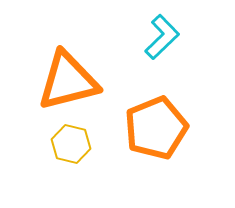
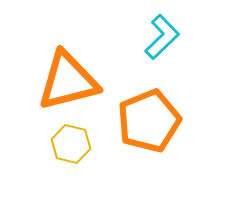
orange pentagon: moved 7 px left, 7 px up
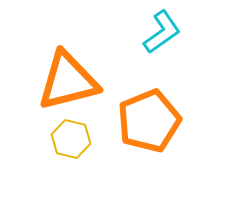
cyan L-shape: moved 5 px up; rotated 9 degrees clockwise
yellow hexagon: moved 5 px up
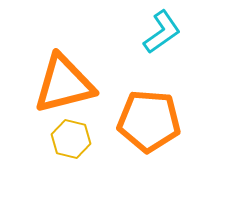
orange triangle: moved 4 px left, 3 px down
orange pentagon: rotated 26 degrees clockwise
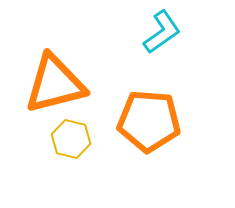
orange triangle: moved 9 px left
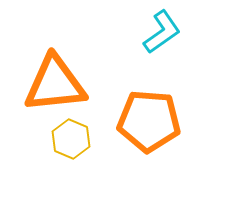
orange triangle: rotated 8 degrees clockwise
yellow hexagon: rotated 9 degrees clockwise
